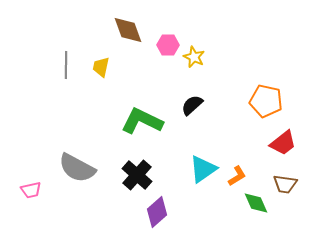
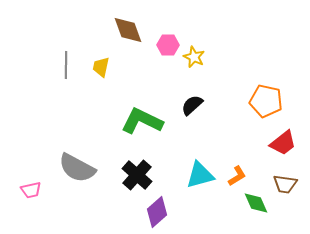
cyan triangle: moved 3 px left, 6 px down; rotated 20 degrees clockwise
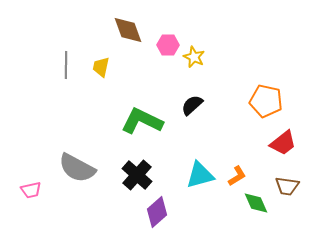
brown trapezoid: moved 2 px right, 2 px down
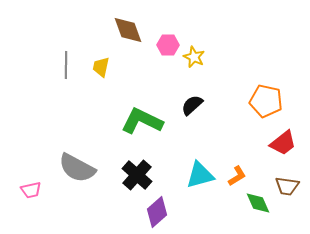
green diamond: moved 2 px right
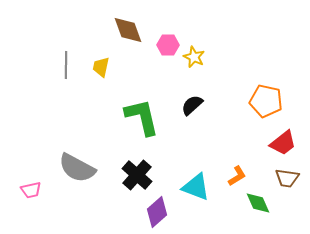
green L-shape: moved 4 px up; rotated 51 degrees clockwise
cyan triangle: moved 4 px left, 12 px down; rotated 36 degrees clockwise
brown trapezoid: moved 8 px up
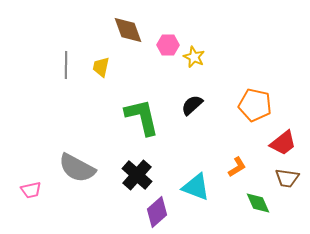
orange pentagon: moved 11 px left, 4 px down
orange L-shape: moved 9 px up
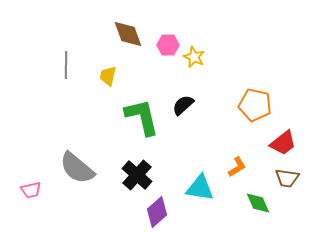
brown diamond: moved 4 px down
yellow trapezoid: moved 7 px right, 9 px down
black semicircle: moved 9 px left
gray semicircle: rotated 12 degrees clockwise
cyan triangle: moved 4 px right, 1 px down; rotated 12 degrees counterclockwise
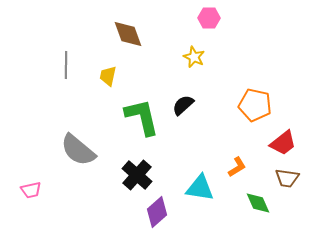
pink hexagon: moved 41 px right, 27 px up
gray semicircle: moved 1 px right, 18 px up
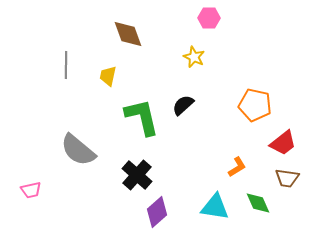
cyan triangle: moved 15 px right, 19 px down
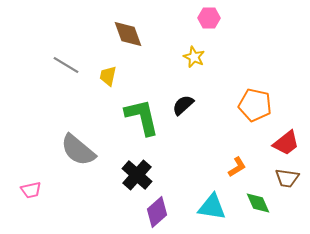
gray line: rotated 60 degrees counterclockwise
red trapezoid: moved 3 px right
cyan triangle: moved 3 px left
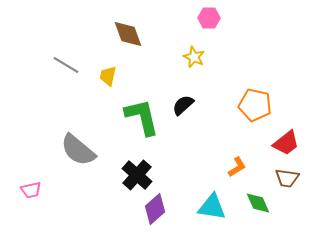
purple diamond: moved 2 px left, 3 px up
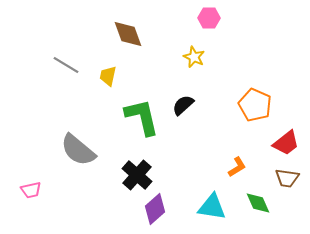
orange pentagon: rotated 12 degrees clockwise
